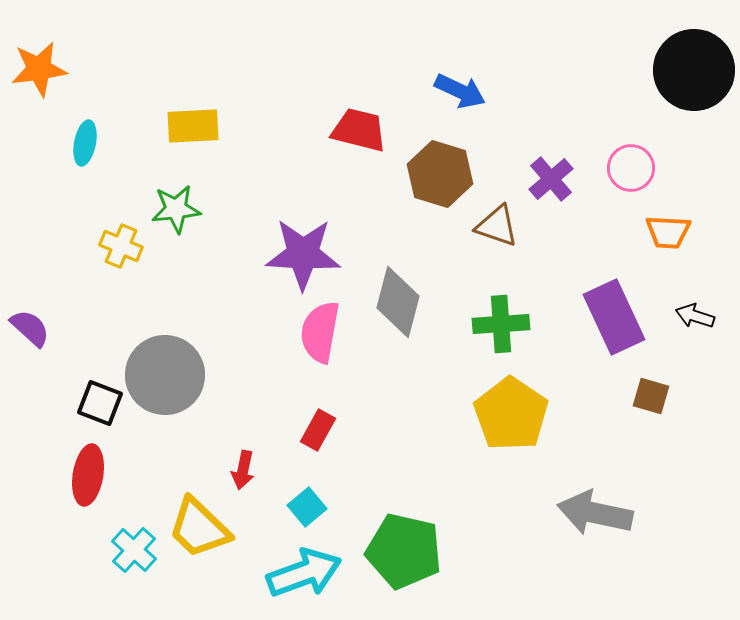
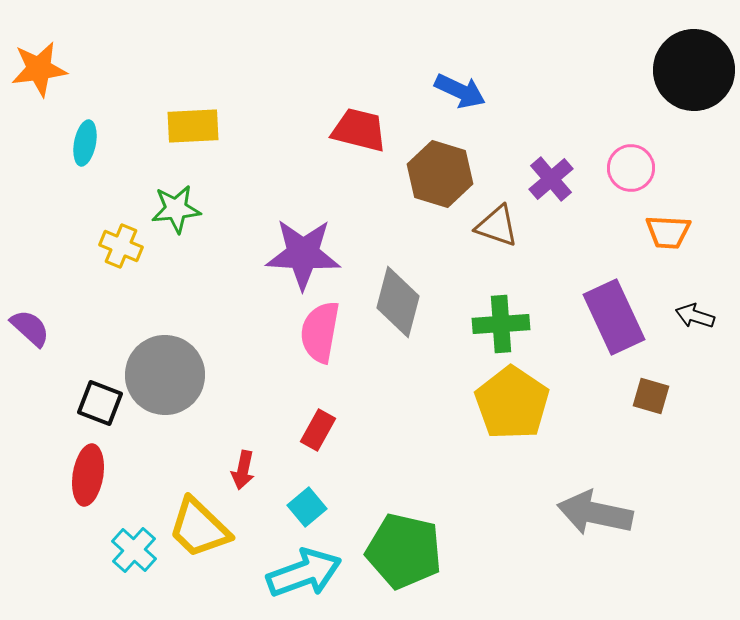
yellow pentagon: moved 1 px right, 11 px up
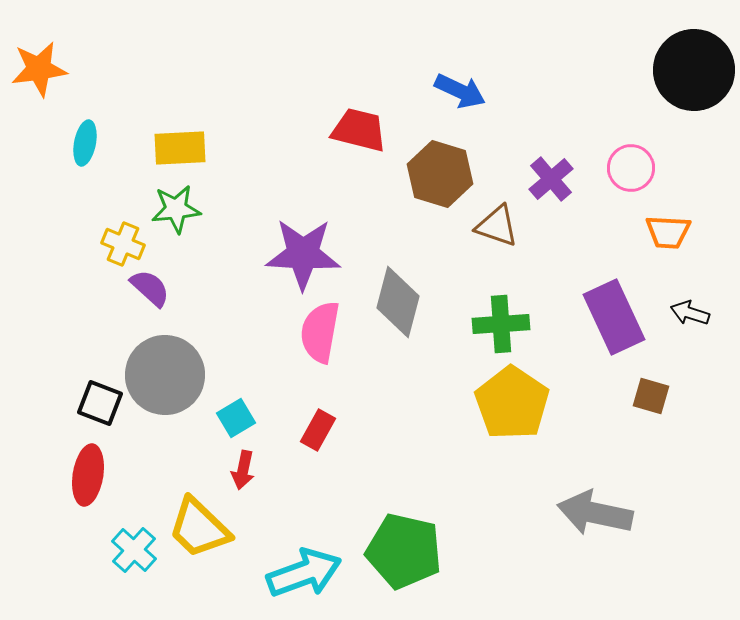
yellow rectangle: moved 13 px left, 22 px down
yellow cross: moved 2 px right, 2 px up
black arrow: moved 5 px left, 3 px up
purple semicircle: moved 120 px right, 40 px up
cyan square: moved 71 px left, 89 px up; rotated 9 degrees clockwise
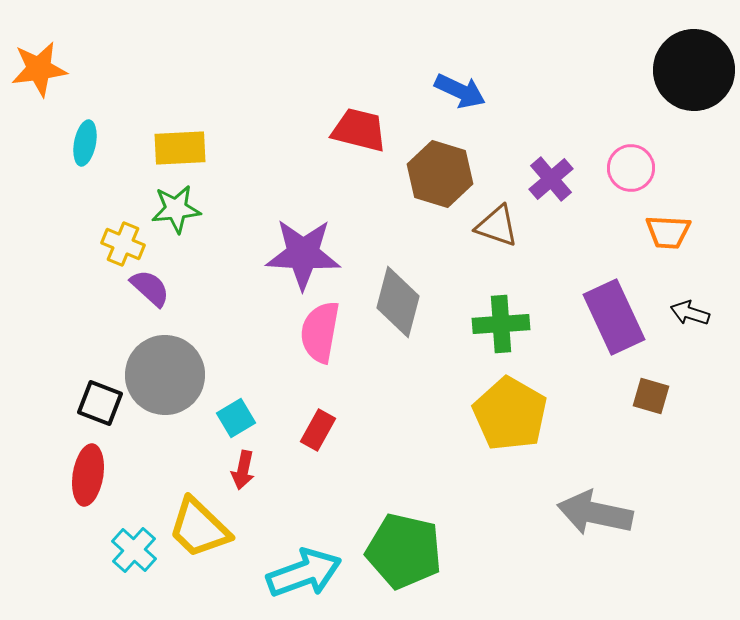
yellow pentagon: moved 2 px left, 11 px down; rotated 4 degrees counterclockwise
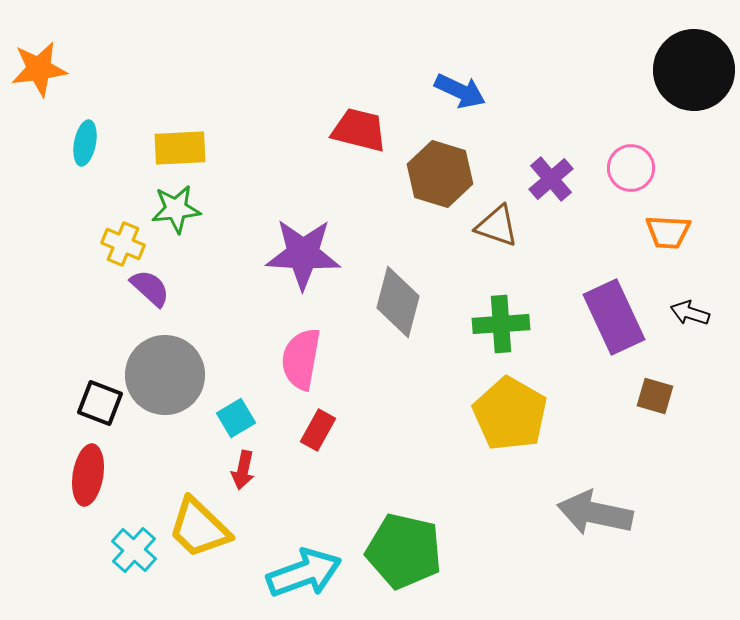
pink semicircle: moved 19 px left, 27 px down
brown square: moved 4 px right
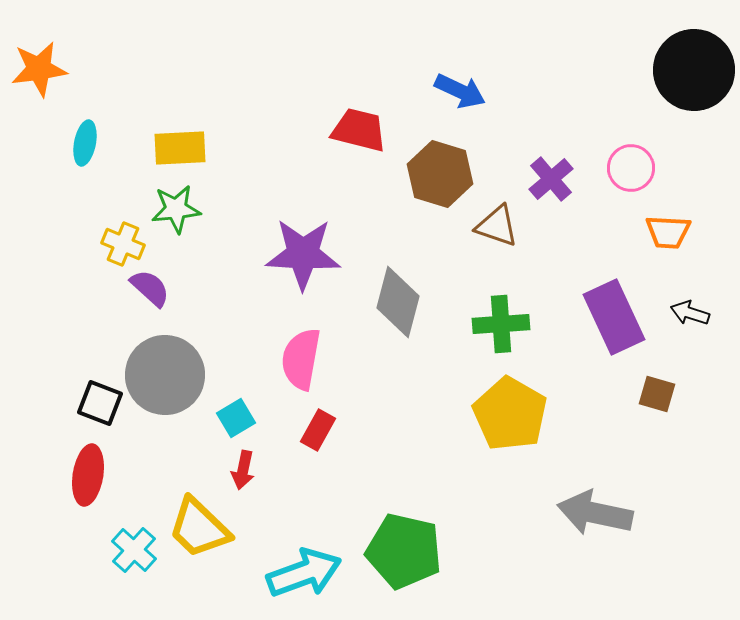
brown square: moved 2 px right, 2 px up
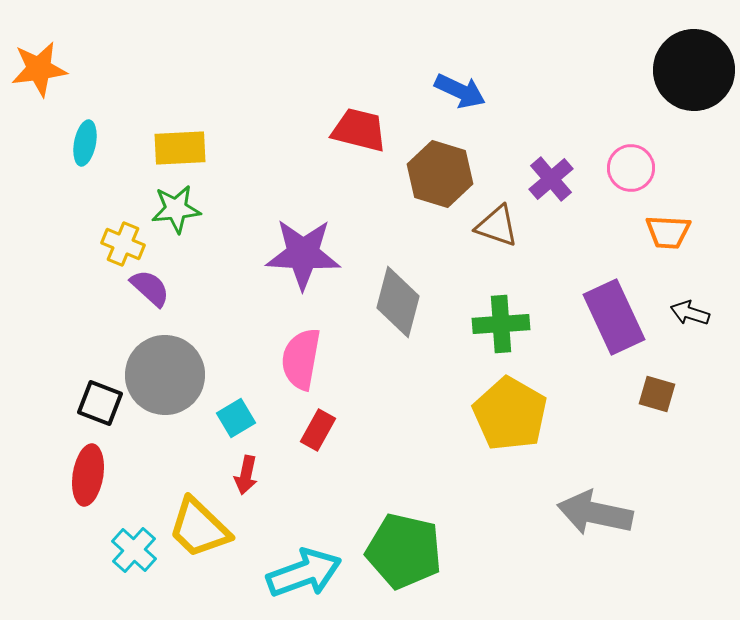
red arrow: moved 3 px right, 5 px down
